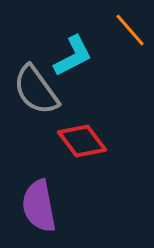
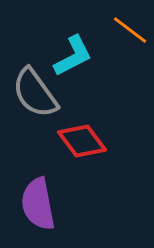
orange line: rotated 12 degrees counterclockwise
gray semicircle: moved 1 px left, 3 px down
purple semicircle: moved 1 px left, 2 px up
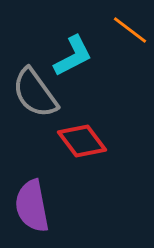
purple semicircle: moved 6 px left, 2 px down
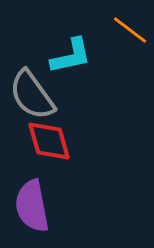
cyan L-shape: moved 2 px left; rotated 15 degrees clockwise
gray semicircle: moved 3 px left, 2 px down
red diamond: moved 33 px left; rotated 21 degrees clockwise
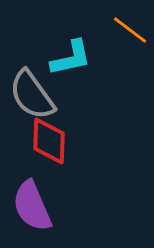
cyan L-shape: moved 2 px down
red diamond: rotated 18 degrees clockwise
purple semicircle: rotated 12 degrees counterclockwise
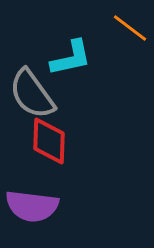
orange line: moved 2 px up
gray semicircle: moved 1 px up
purple semicircle: rotated 60 degrees counterclockwise
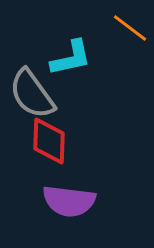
purple semicircle: moved 37 px right, 5 px up
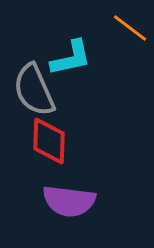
gray semicircle: moved 2 px right, 4 px up; rotated 12 degrees clockwise
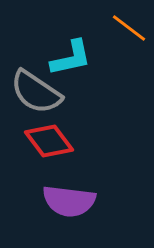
orange line: moved 1 px left
gray semicircle: moved 2 px right, 2 px down; rotated 32 degrees counterclockwise
red diamond: rotated 39 degrees counterclockwise
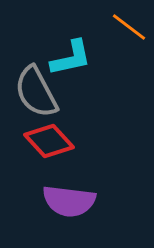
orange line: moved 1 px up
gray semicircle: rotated 28 degrees clockwise
red diamond: rotated 6 degrees counterclockwise
